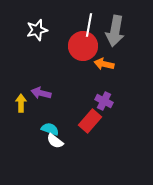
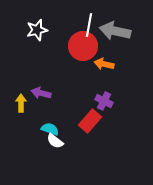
gray arrow: rotated 92 degrees clockwise
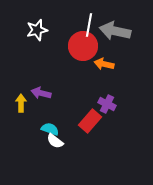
purple cross: moved 3 px right, 3 px down
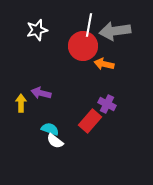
gray arrow: rotated 20 degrees counterclockwise
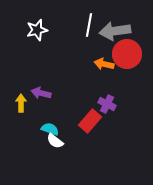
red circle: moved 44 px right, 8 px down
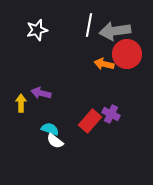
purple cross: moved 4 px right, 10 px down
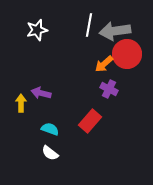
orange arrow: rotated 54 degrees counterclockwise
purple cross: moved 2 px left, 25 px up
white semicircle: moved 5 px left, 12 px down
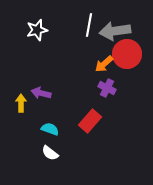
purple cross: moved 2 px left, 1 px up
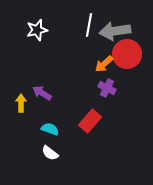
purple arrow: moved 1 px right; rotated 18 degrees clockwise
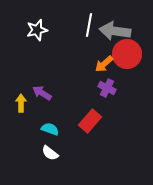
gray arrow: rotated 16 degrees clockwise
